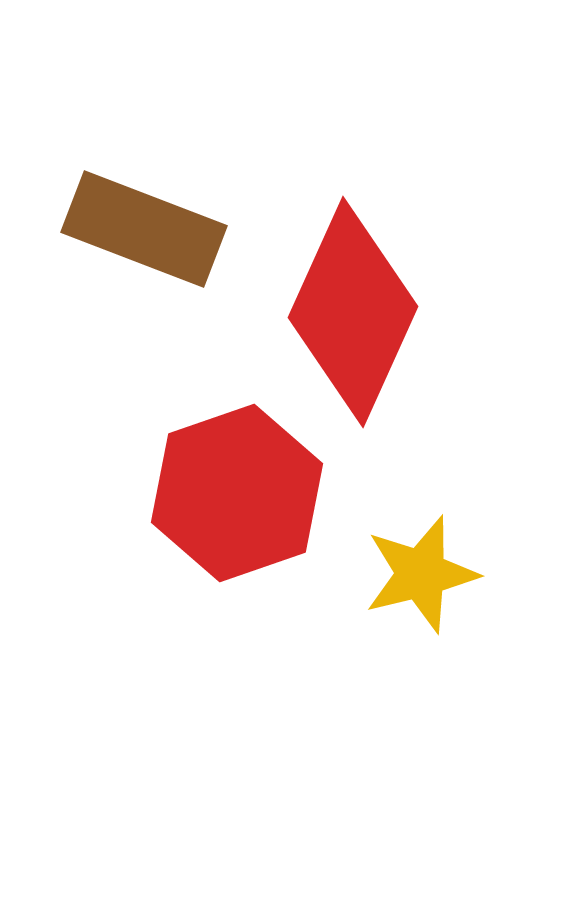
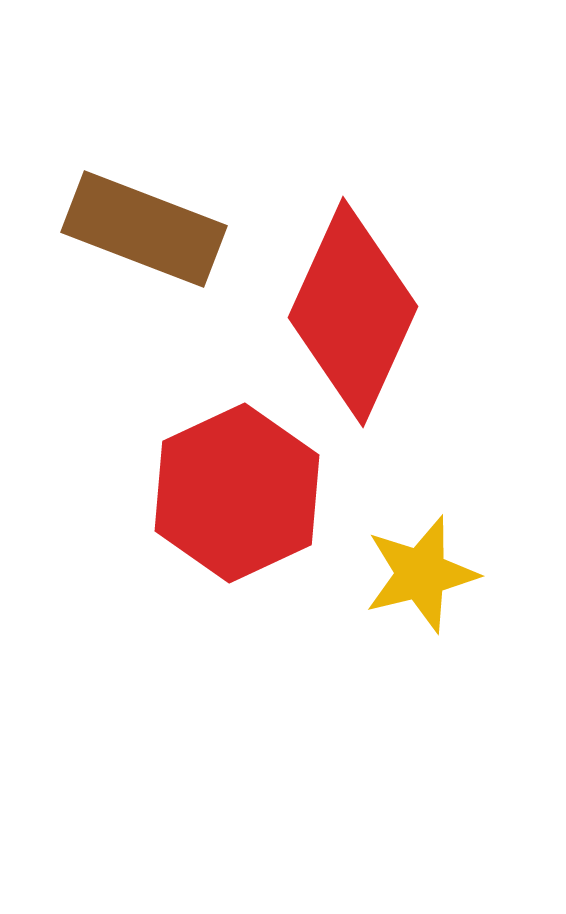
red hexagon: rotated 6 degrees counterclockwise
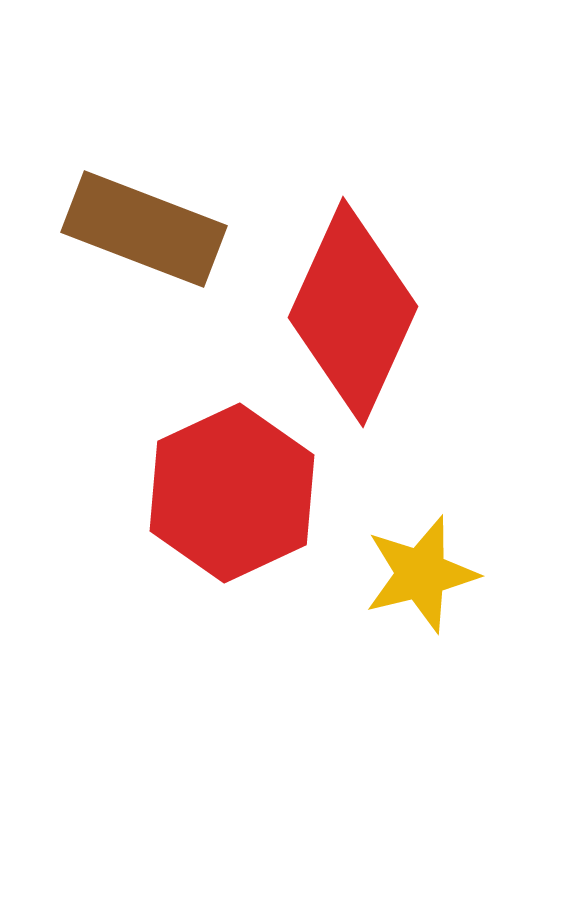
red hexagon: moved 5 px left
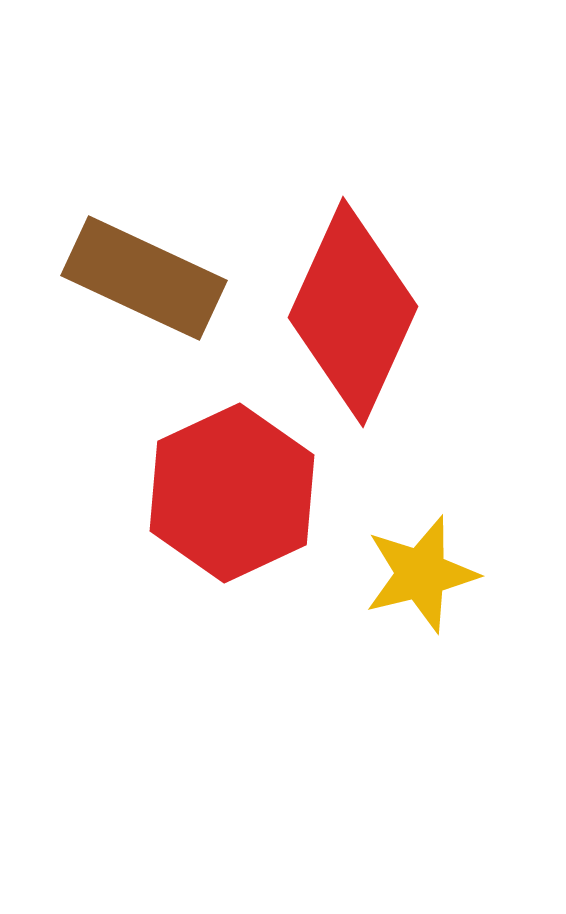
brown rectangle: moved 49 px down; rotated 4 degrees clockwise
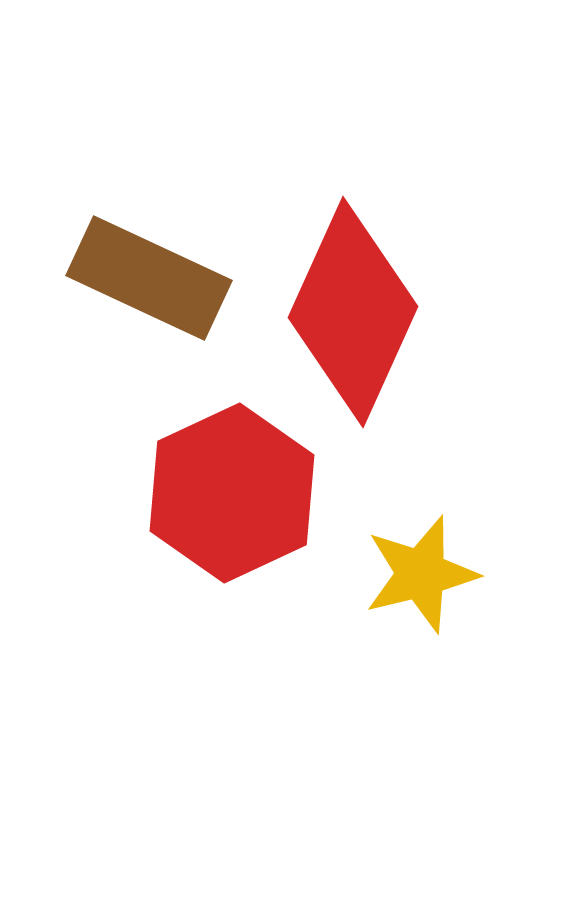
brown rectangle: moved 5 px right
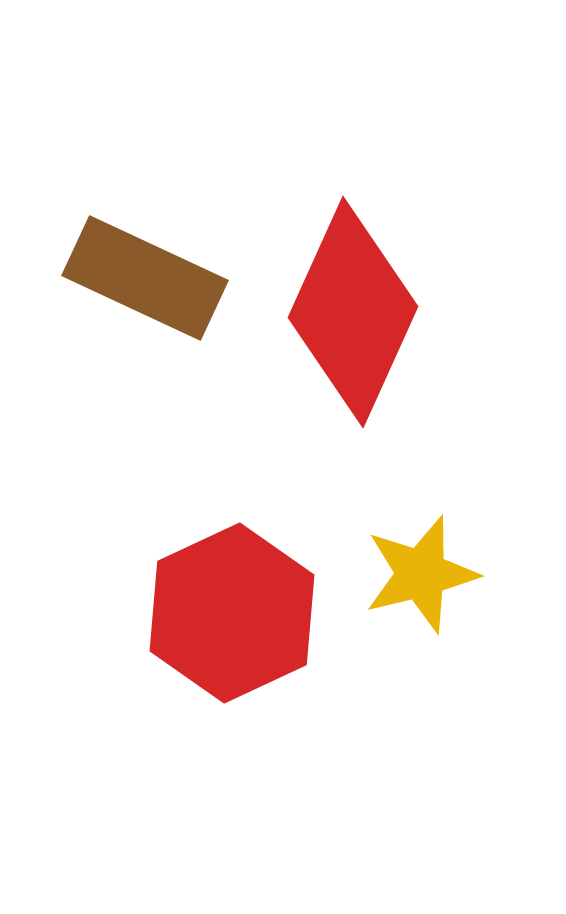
brown rectangle: moved 4 px left
red hexagon: moved 120 px down
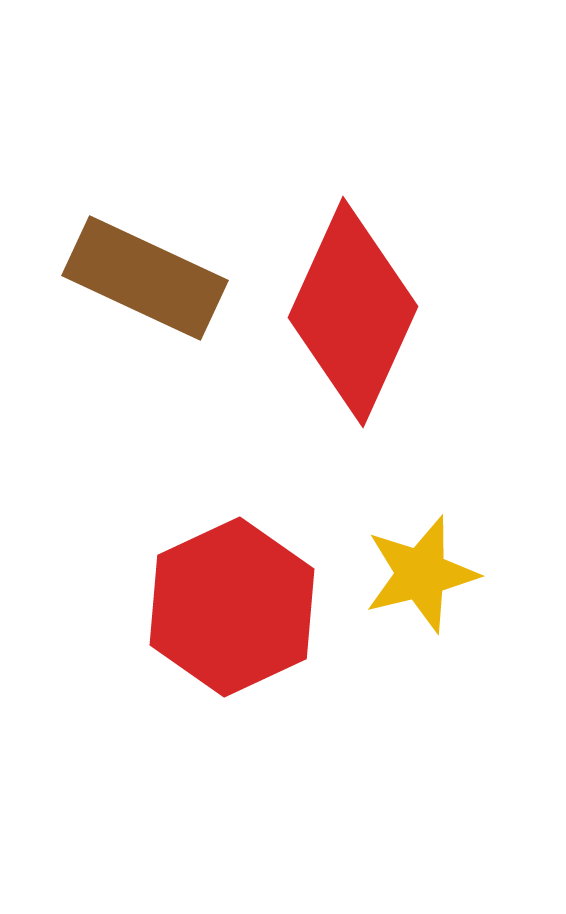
red hexagon: moved 6 px up
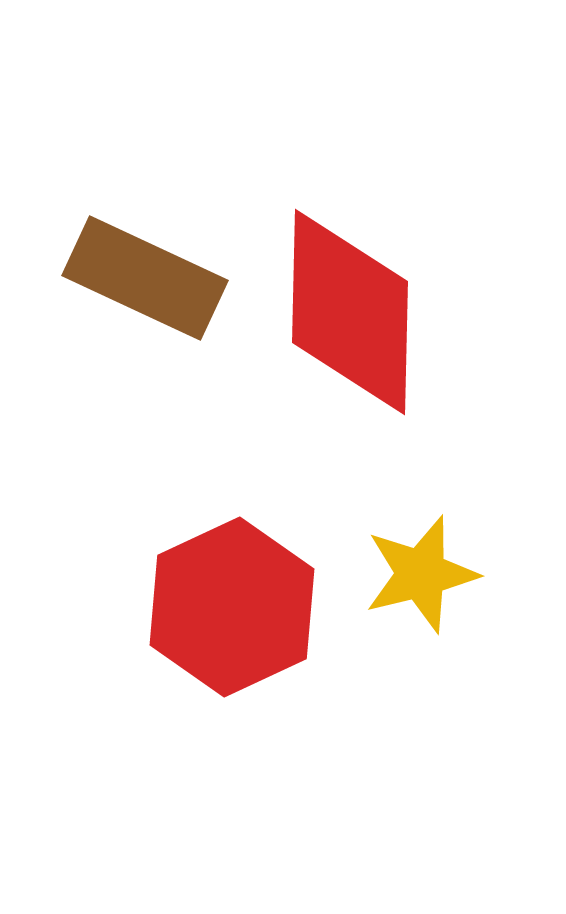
red diamond: moved 3 px left; rotated 23 degrees counterclockwise
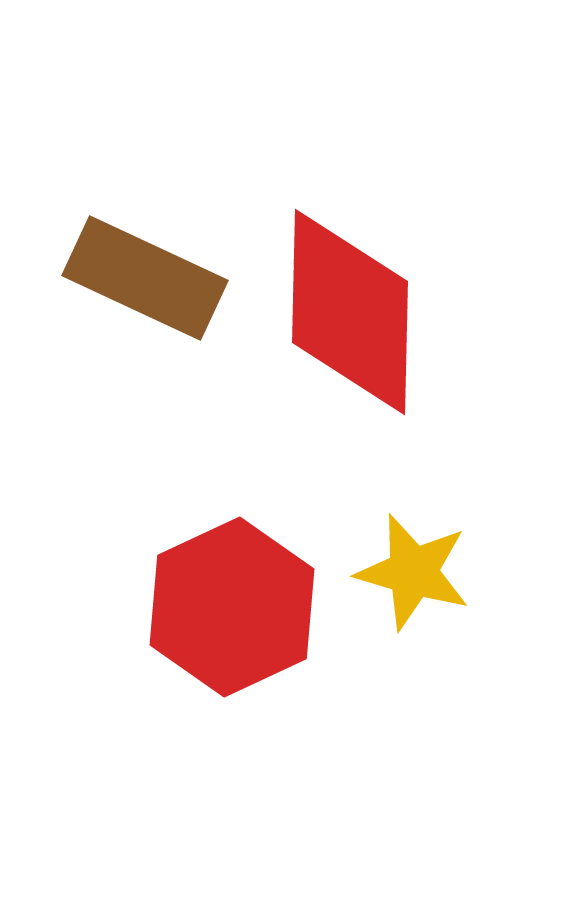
yellow star: moved 8 px left, 2 px up; rotated 30 degrees clockwise
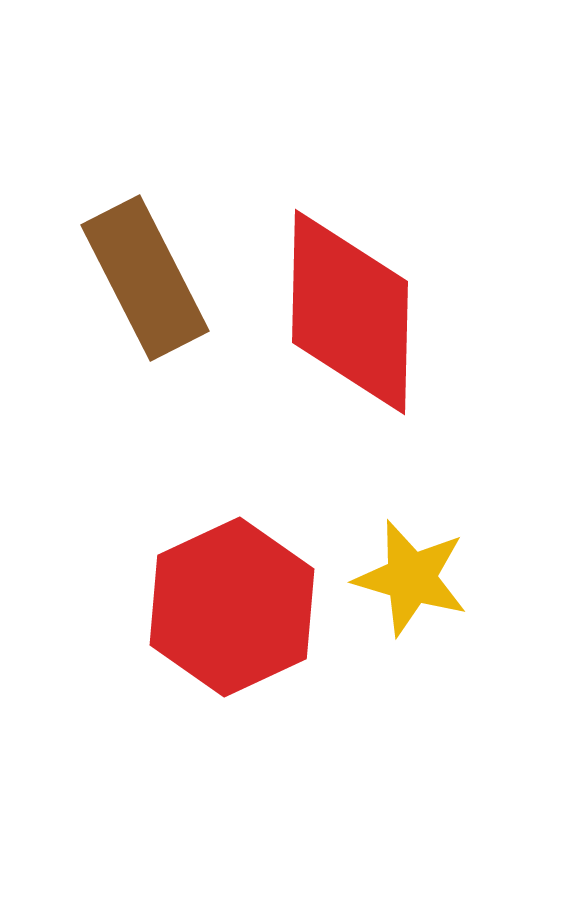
brown rectangle: rotated 38 degrees clockwise
yellow star: moved 2 px left, 6 px down
